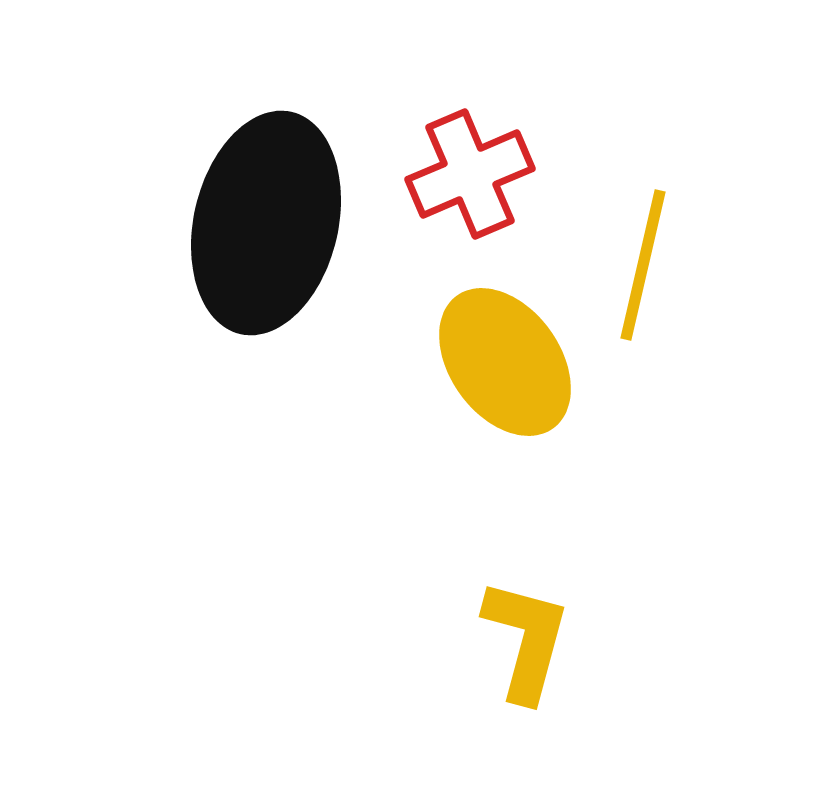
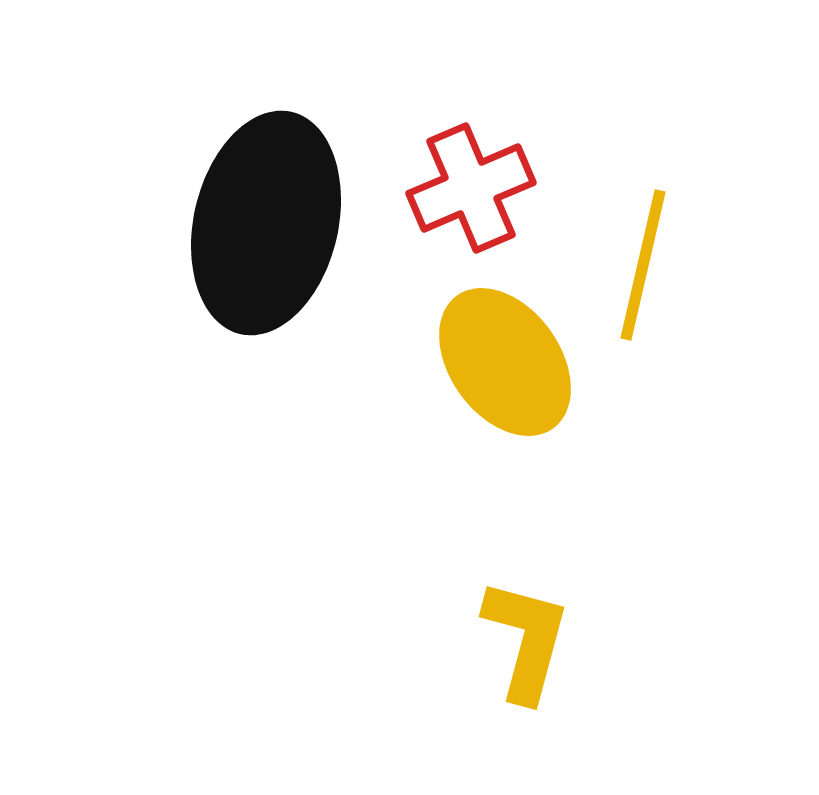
red cross: moved 1 px right, 14 px down
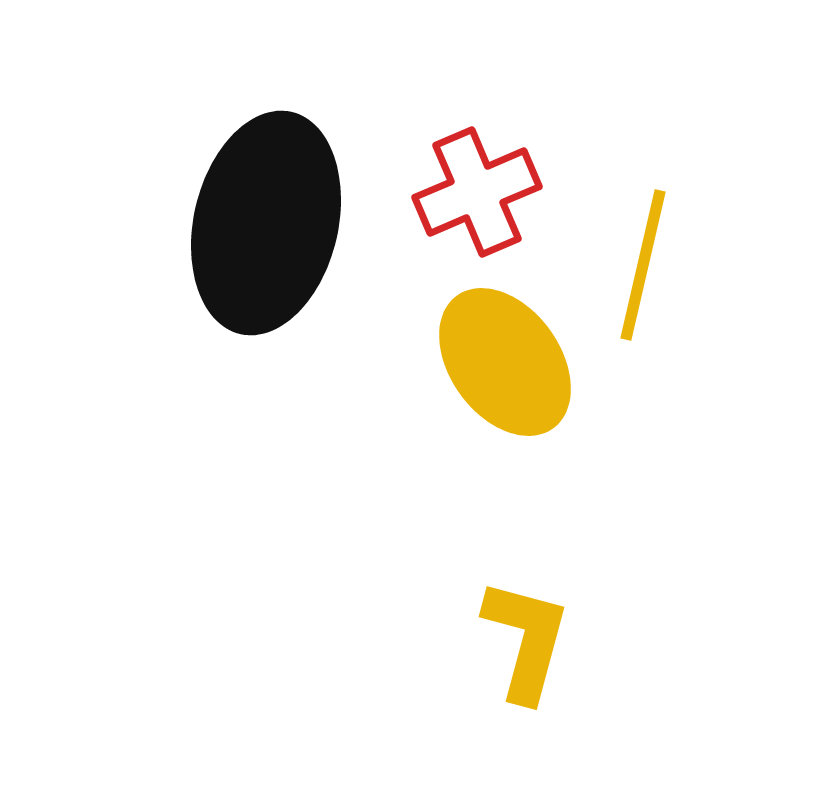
red cross: moved 6 px right, 4 px down
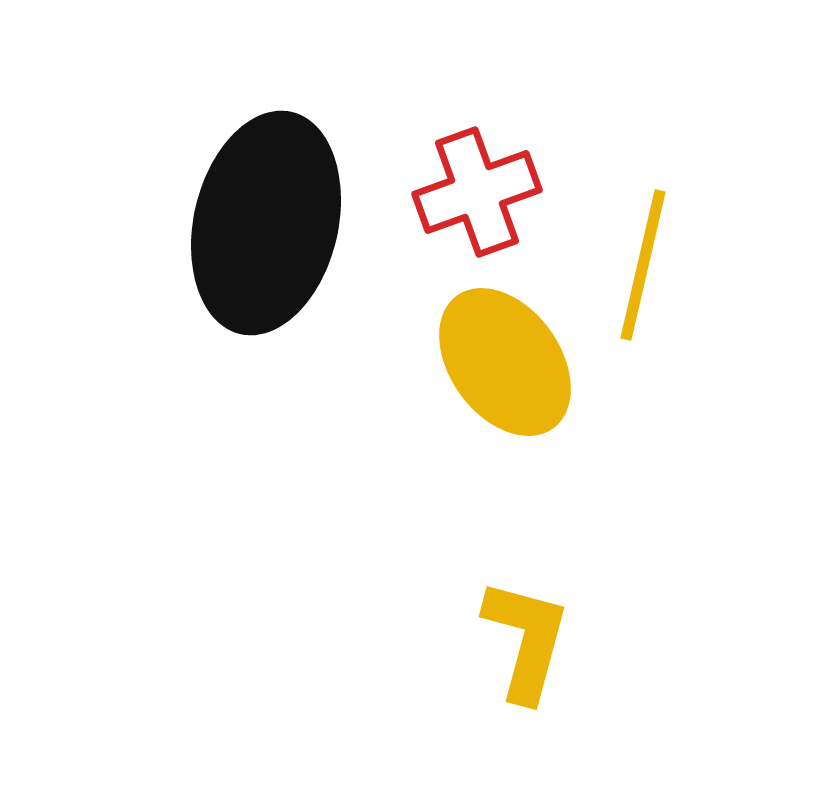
red cross: rotated 3 degrees clockwise
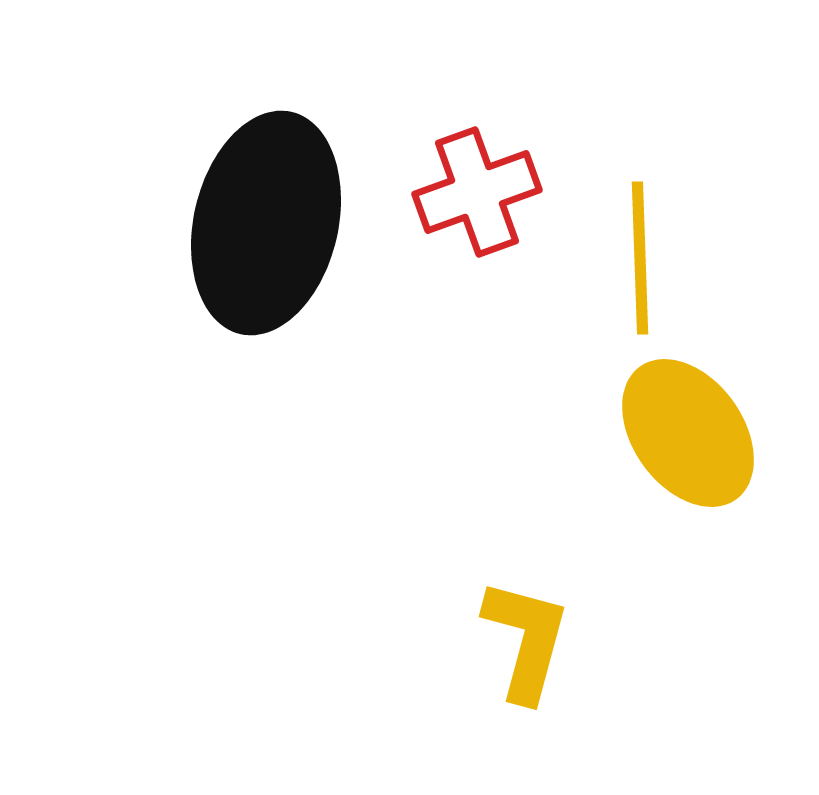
yellow line: moved 3 px left, 7 px up; rotated 15 degrees counterclockwise
yellow ellipse: moved 183 px right, 71 px down
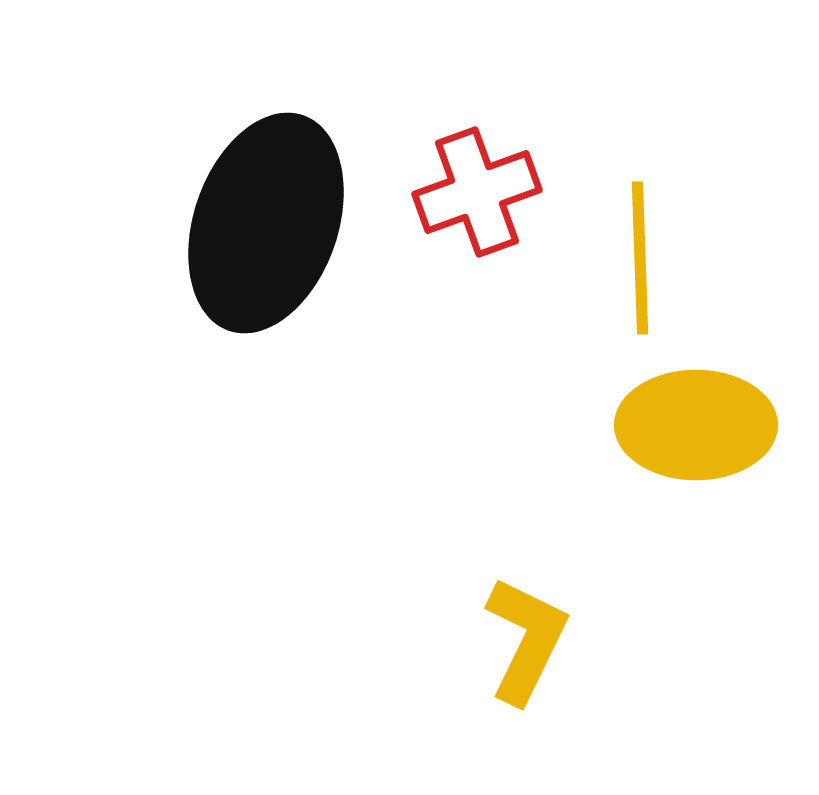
black ellipse: rotated 6 degrees clockwise
yellow ellipse: moved 8 px right, 8 px up; rotated 54 degrees counterclockwise
yellow L-shape: rotated 11 degrees clockwise
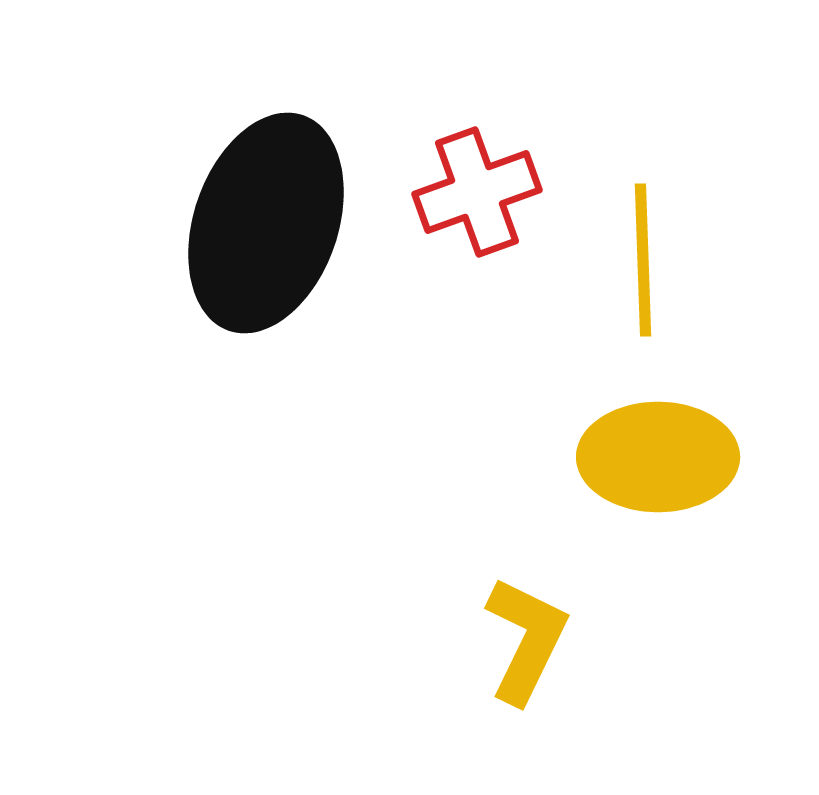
yellow line: moved 3 px right, 2 px down
yellow ellipse: moved 38 px left, 32 px down
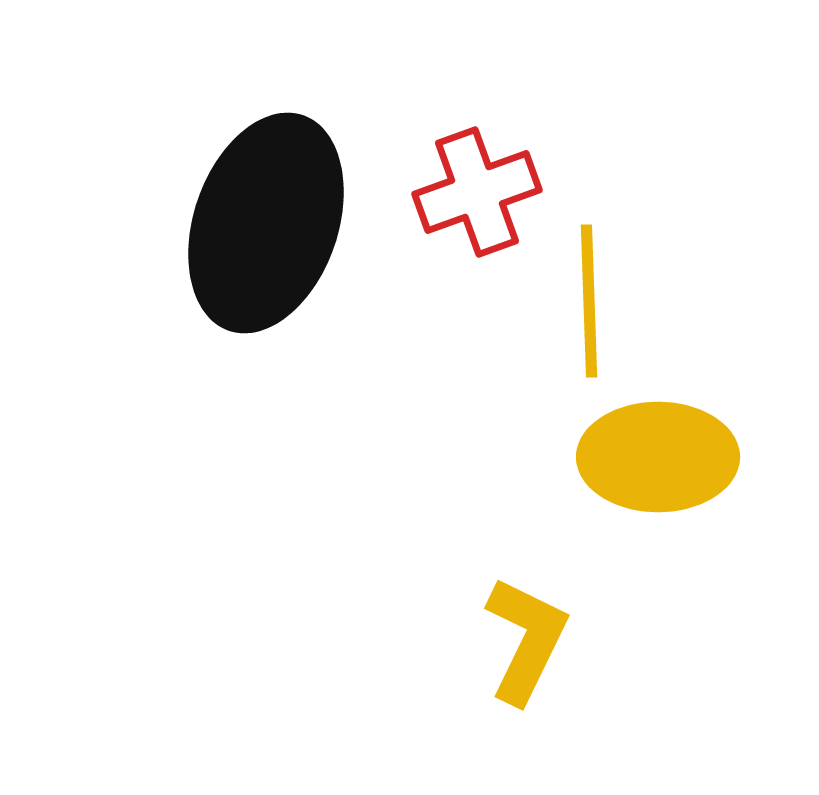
yellow line: moved 54 px left, 41 px down
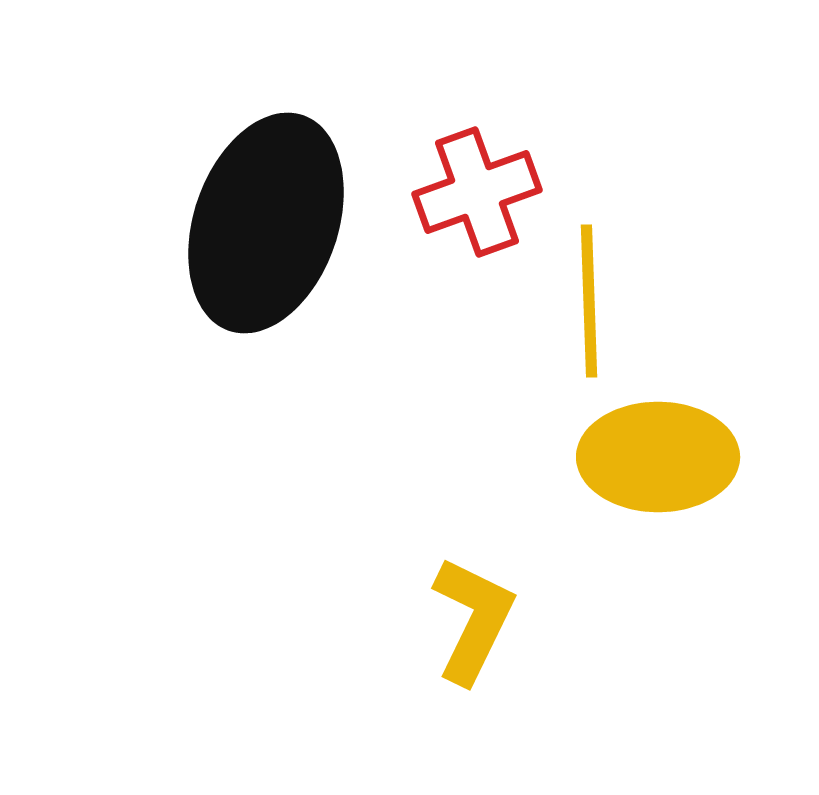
yellow L-shape: moved 53 px left, 20 px up
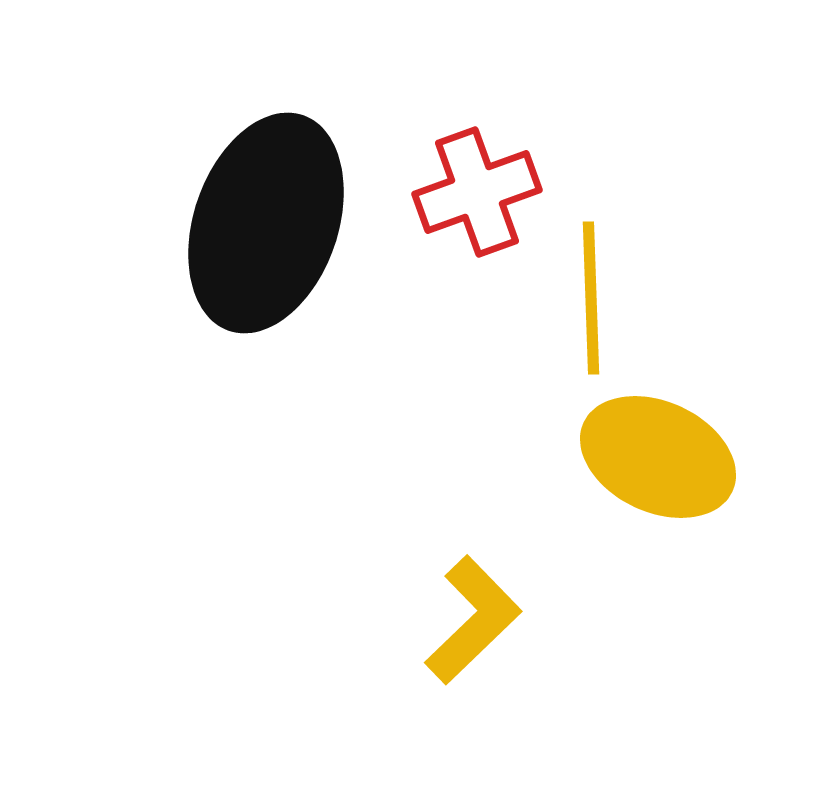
yellow line: moved 2 px right, 3 px up
yellow ellipse: rotated 25 degrees clockwise
yellow L-shape: rotated 20 degrees clockwise
